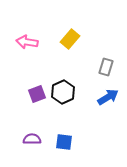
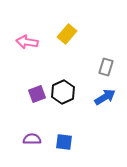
yellow rectangle: moved 3 px left, 5 px up
blue arrow: moved 3 px left
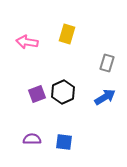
yellow rectangle: rotated 24 degrees counterclockwise
gray rectangle: moved 1 px right, 4 px up
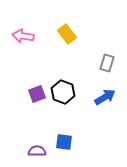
yellow rectangle: rotated 54 degrees counterclockwise
pink arrow: moved 4 px left, 6 px up
black hexagon: rotated 15 degrees counterclockwise
purple semicircle: moved 5 px right, 12 px down
